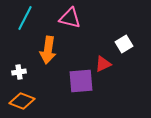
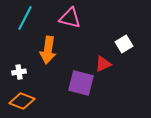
purple square: moved 2 px down; rotated 20 degrees clockwise
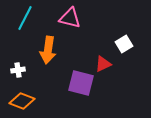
white cross: moved 1 px left, 2 px up
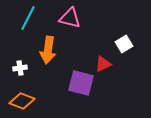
cyan line: moved 3 px right
white cross: moved 2 px right, 2 px up
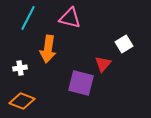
orange arrow: moved 1 px up
red triangle: rotated 24 degrees counterclockwise
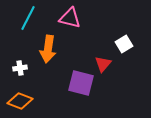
orange diamond: moved 2 px left
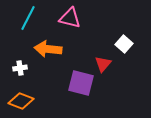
white square: rotated 18 degrees counterclockwise
orange arrow: rotated 88 degrees clockwise
orange diamond: moved 1 px right
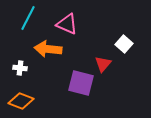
pink triangle: moved 3 px left, 6 px down; rotated 10 degrees clockwise
white cross: rotated 16 degrees clockwise
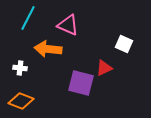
pink triangle: moved 1 px right, 1 px down
white square: rotated 18 degrees counterclockwise
red triangle: moved 1 px right, 4 px down; rotated 24 degrees clockwise
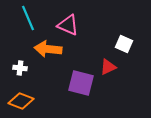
cyan line: rotated 50 degrees counterclockwise
red triangle: moved 4 px right, 1 px up
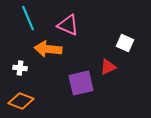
white square: moved 1 px right, 1 px up
purple square: rotated 28 degrees counterclockwise
